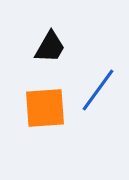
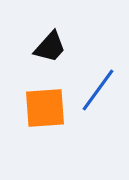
black trapezoid: rotated 12 degrees clockwise
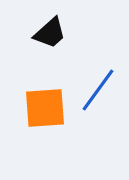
black trapezoid: moved 14 px up; rotated 6 degrees clockwise
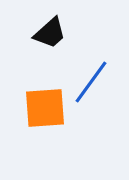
blue line: moved 7 px left, 8 px up
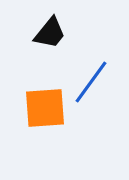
black trapezoid: rotated 9 degrees counterclockwise
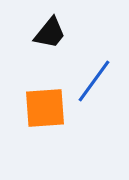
blue line: moved 3 px right, 1 px up
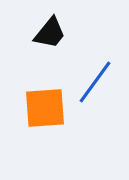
blue line: moved 1 px right, 1 px down
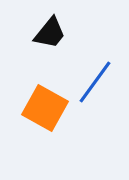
orange square: rotated 33 degrees clockwise
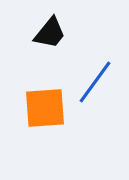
orange square: rotated 33 degrees counterclockwise
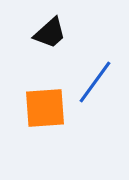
black trapezoid: rotated 9 degrees clockwise
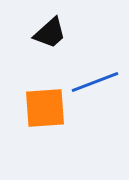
blue line: rotated 33 degrees clockwise
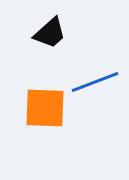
orange square: rotated 6 degrees clockwise
